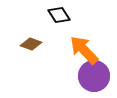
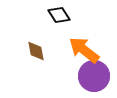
brown diamond: moved 5 px right, 7 px down; rotated 60 degrees clockwise
orange arrow: rotated 8 degrees counterclockwise
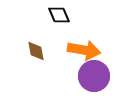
black diamond: rotated 10 degrees clockwise
orange arrow: rotated 152 degrees clockwise
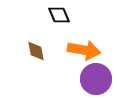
purple circle: moved 2 px right, 3 px down
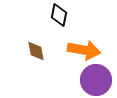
black diamond: rotated 35 degrees clockwise
purple circle: moved 1 px down
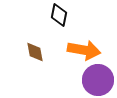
brown diamond: moved 1 px left, 1 px down
purple circle: moved 2 px right
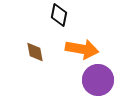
orange arrow: moved 2 px left, 1 px up
